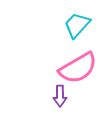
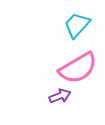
purple arrow: rotated 110 degrees counterclockwise
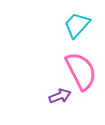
pink semicircle: moved 3 px right, 3 px down; rotated 87 degrees counterclockwise
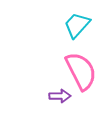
purple arrow: rotated 20 degrees clockwise
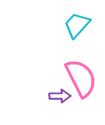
pink semicircle: moved 7 px down
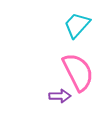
pink semicircle: moved 3 px left, 6 px up
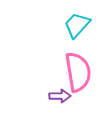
pink semicircle: rotated 18 degrees clockwise
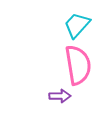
pink semicircle: moved 7 px up
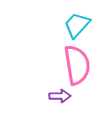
pink semicircle: moved 1 px left
